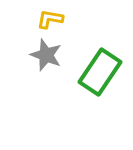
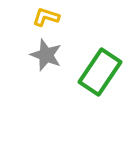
yellow L-shape: moved 4 px left, 2 px up; rotated 8 degrees clockwise
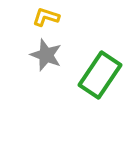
green rectangle: moved 3 px down
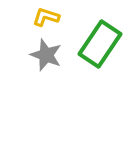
green rectangle: moved 31 px up
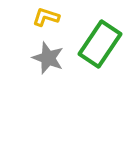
gray star: moved 2 px right, 3 px down
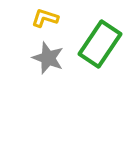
yellow L-shape: moved 1 px left, 1 px down
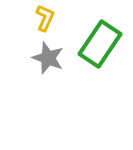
yellow L-shape: rotated 96 degrees clockwise
